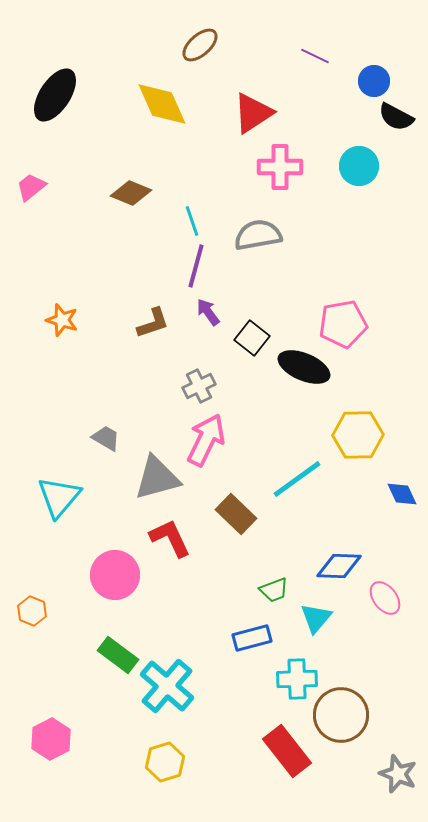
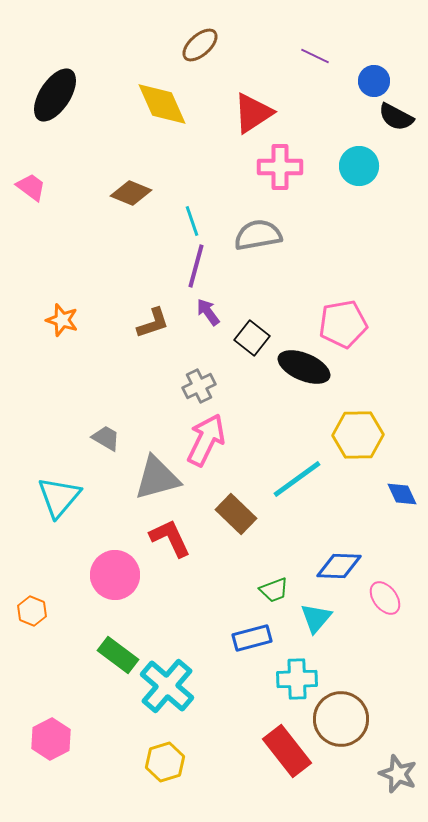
pink trapezoid at (31, 187): rotated 76 degrees clockwise
brown circle at (341, 715): moved 4 px down
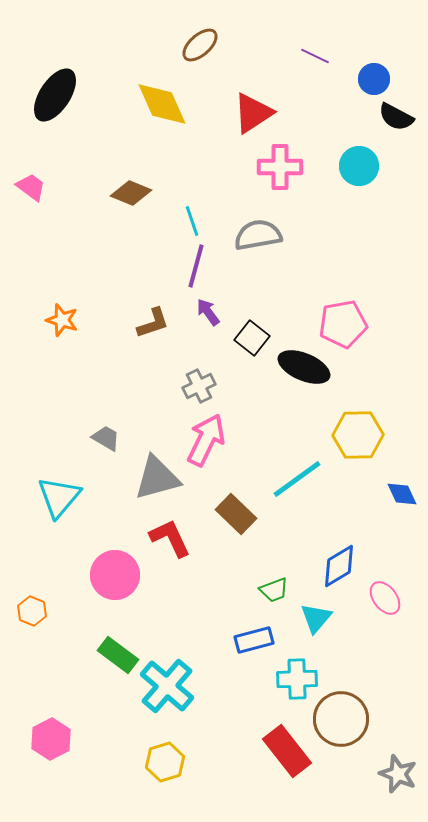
blue circle at (374, 81): moved 2 px up
blue diamond at (339, 566): rotated 33 degrees counterclockwise
blue rectangle at (252, 638): moved 2 px right, 2 px down
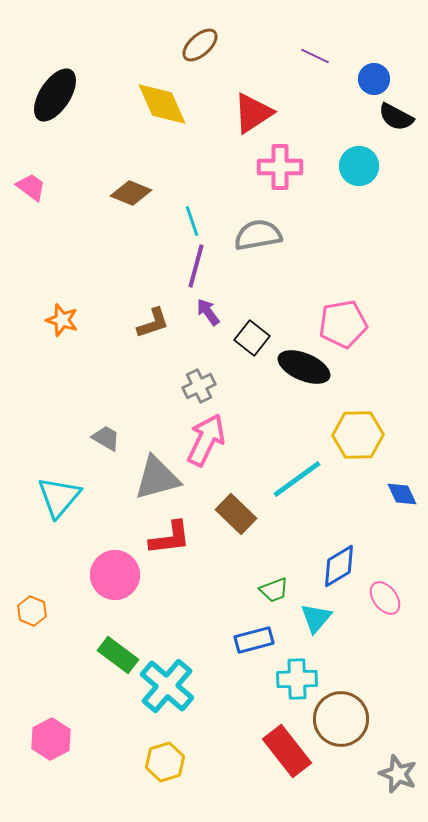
red L-shape at (170, 538): rotated 108 degrees clockwise
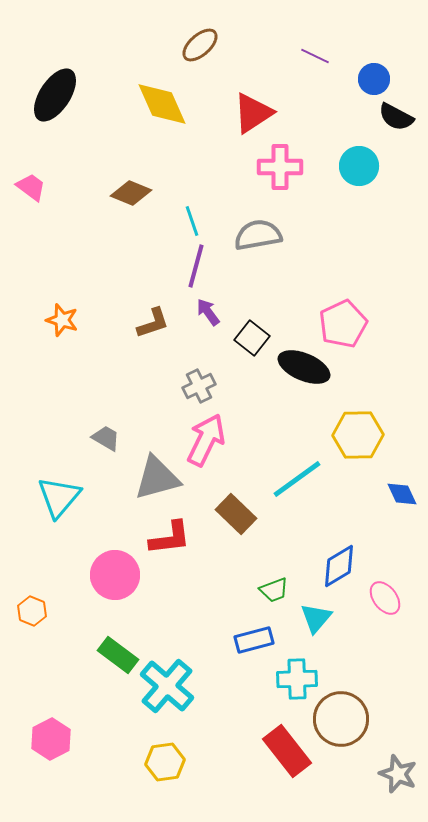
pink pentagon at (343, 324): rotated 15 degrees counterclockwise
yellow hexagon at (165, 762): rotated 9 degrees clockwise
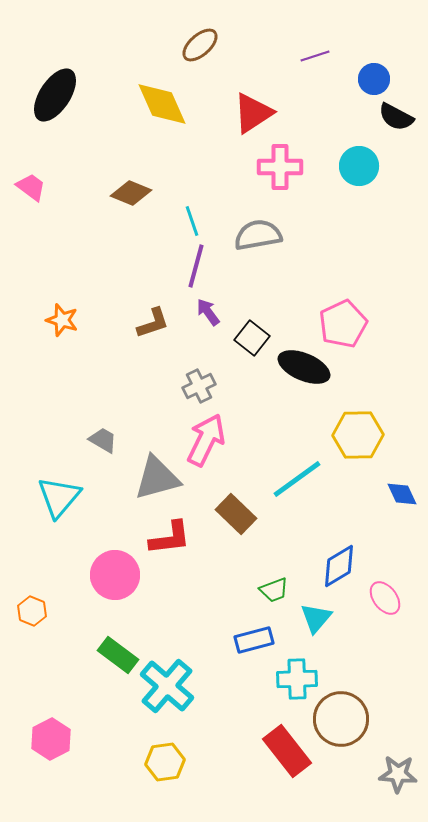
purple line at (315, 56): rotated 44 degrees counterclockwise
gray trapezoid at (106, 438): moved 3 px left, 2 px down
gray star at (398, 774): rotated 18 degrees counterclockwise
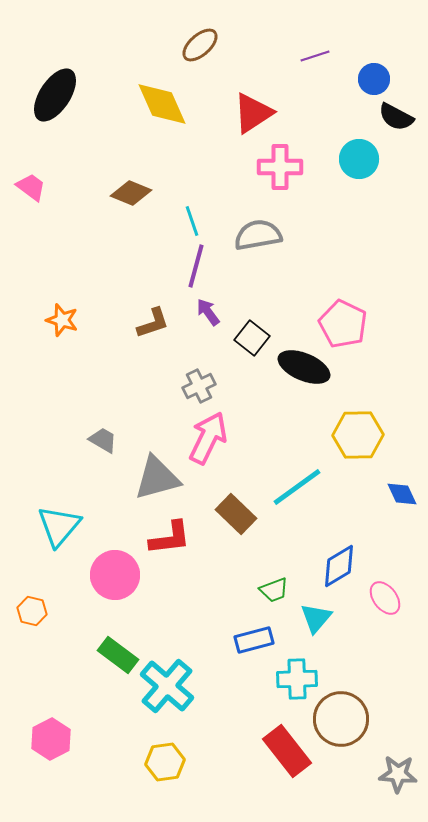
cyan circle at (359, 166): moved 7 px up
pink pentagon at (343, 324): rotated 21 degrees counterclockwise
pink arrow at (206, 440): moved 2 px right, 2 px up
cyan line at (297, 479): moved 8 px down
cyan triangle at (59, 497): moved 29 px down
orange hexagon at (32, 611): rotated 8 degrees counterclockwise
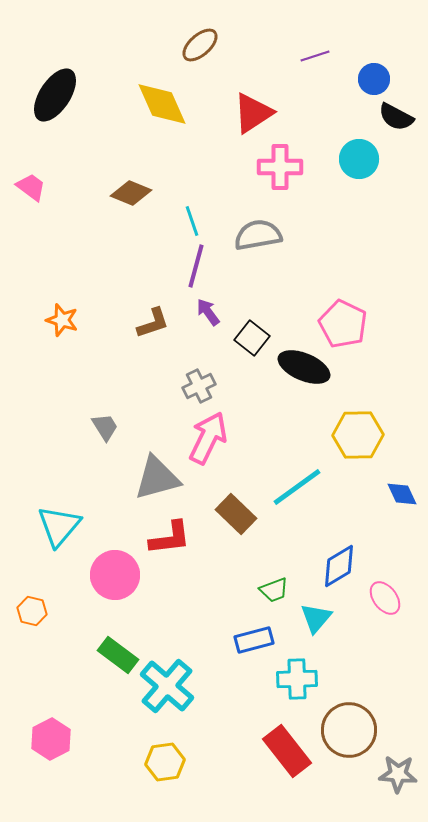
gray trapezoid at (103, 440): moved 2 px right, 13 px up; rotated 28 degrees clockwise
brown circle at (341, 719): moved 8 px right, 11 px down
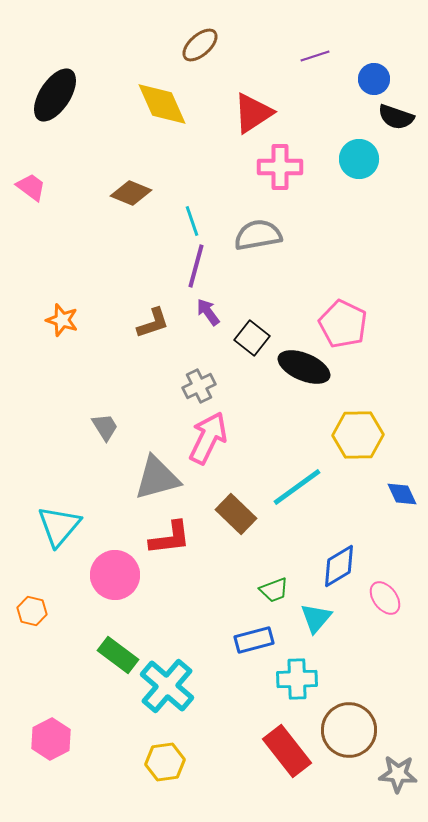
black semicircle at (396, 117): rotated 9 degrees counterclockwise
